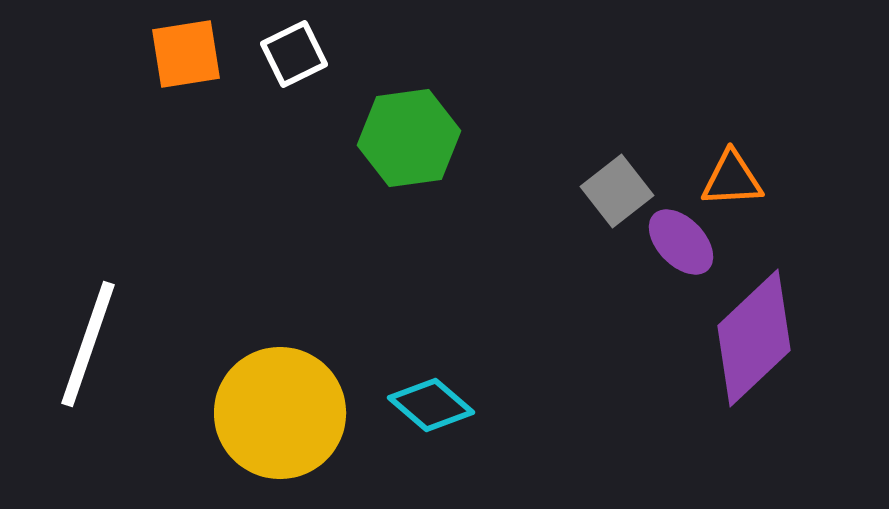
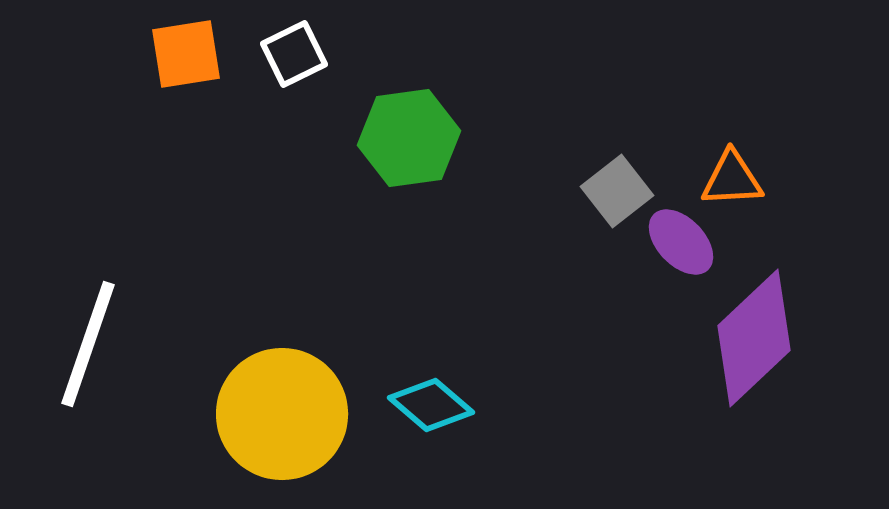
yellow circle: moved 2 px right, 1 px down
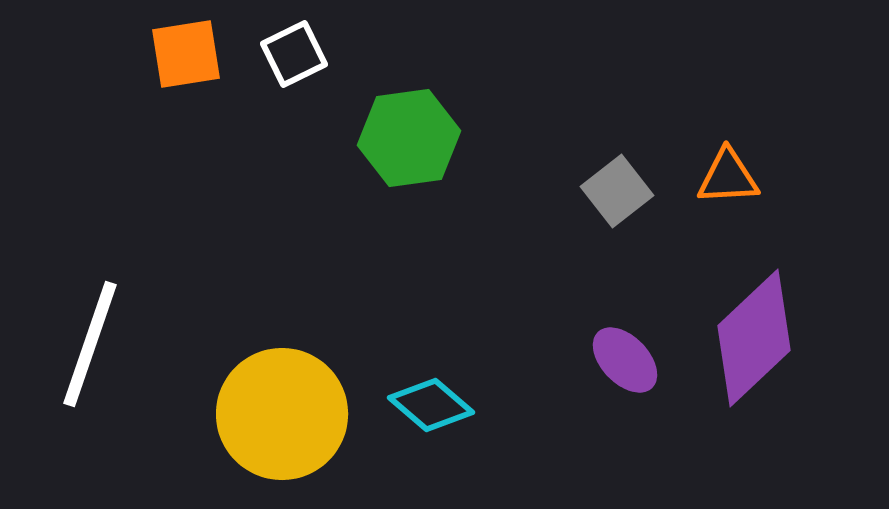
orange triangle: moved 4 px left, 2 px up
purple ellipse: moved 56 px left, 118 px down
white line: moved 2 px right
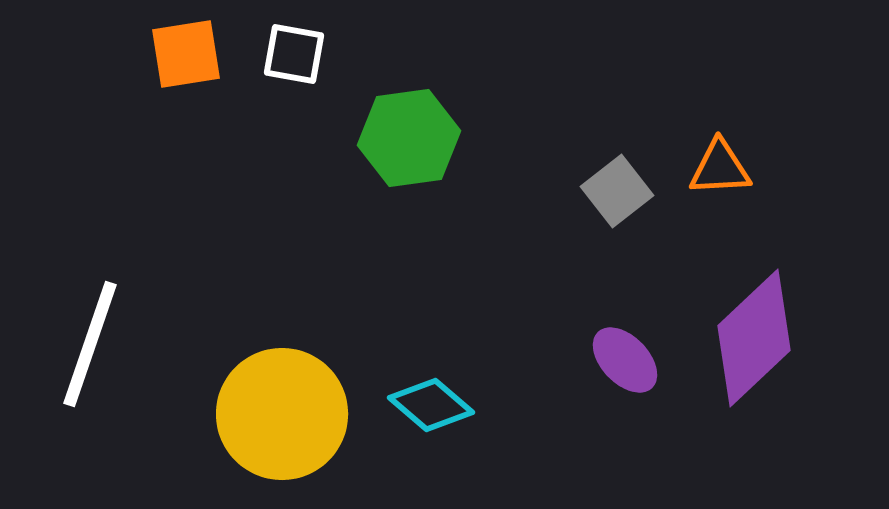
white square: rotated 36 degrees clockwise
orange triangle: moved 8 px left, 9 px up
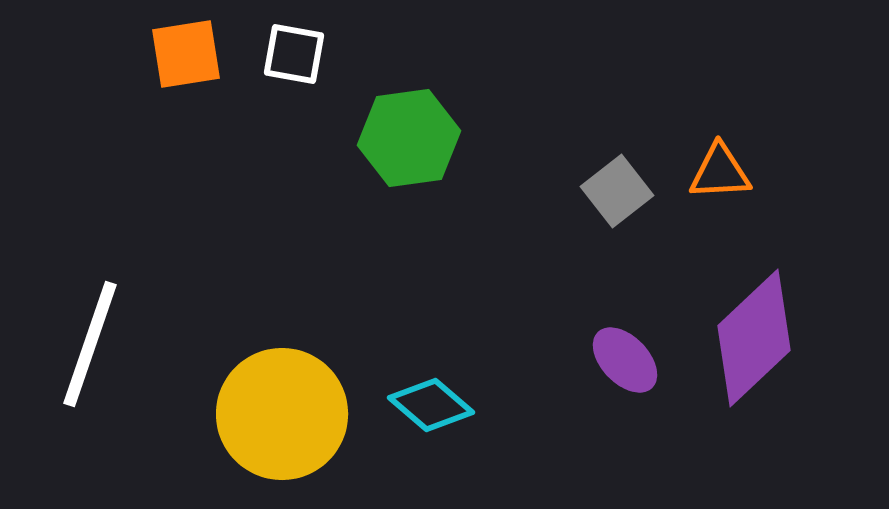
orange triangle: moved 4 px down
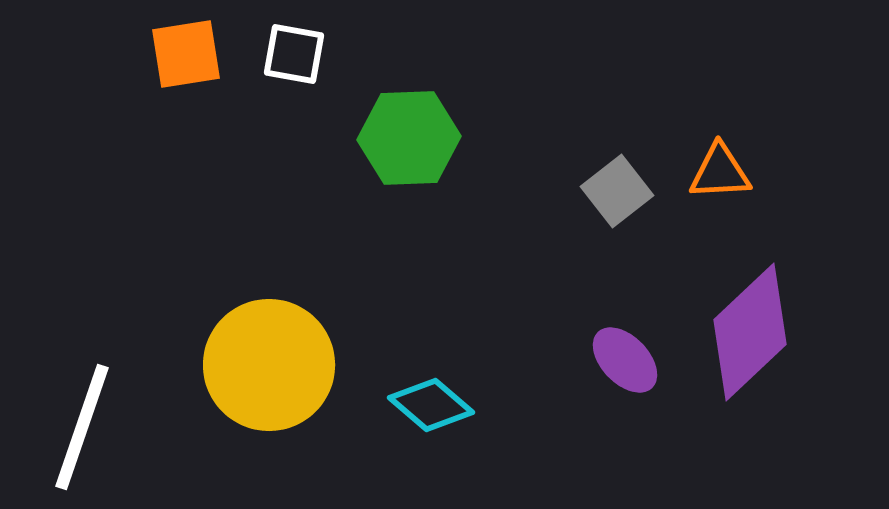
green hexagon: rotated 6 degrees clockwise
purple diamond: moved 4 px left, 6 px up
white line: moved 8 px left, 83 px down
yellow circle: moved 13 px left, 49 px up
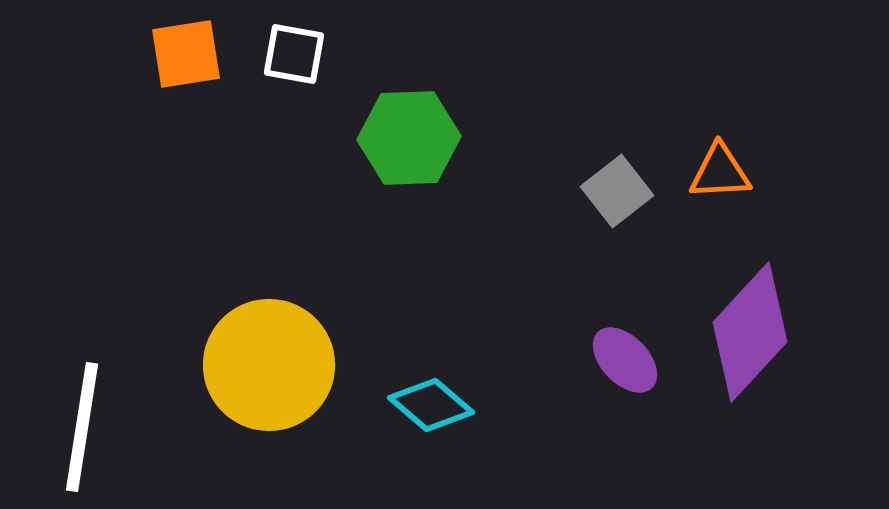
purple diamond: rotated 4 degrees counterclockwise
white line: rotated 10 degrees counterclockwise
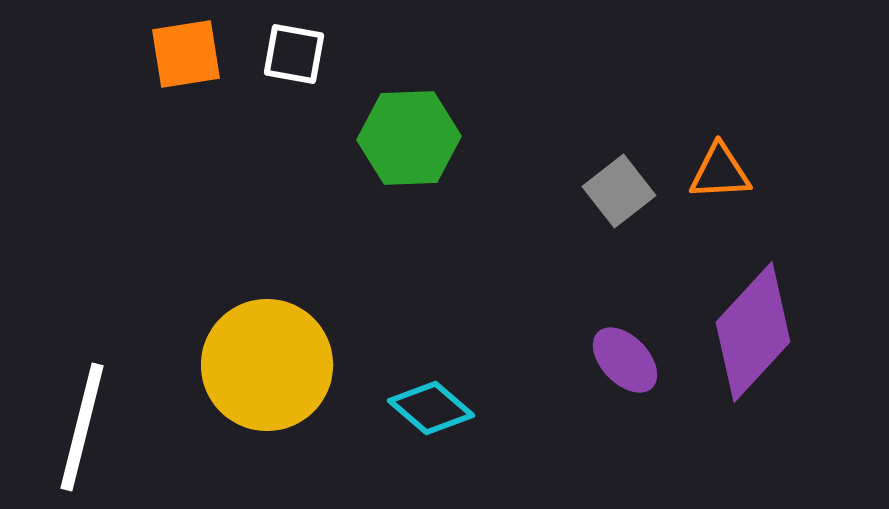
gray square: moved 2 px right
purple diamond: moved 3 px right
yellow circle: moved 2 px left
cyan diamond: moved 3 px down
white line: rotated 5 degrees clockwise
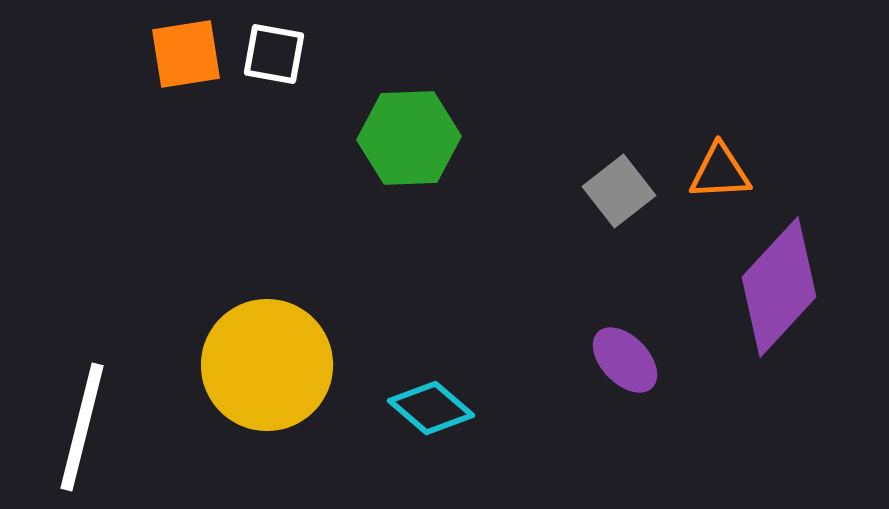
white square: moved 20 px left
purple diamond: moved 26 px right, 45 px up
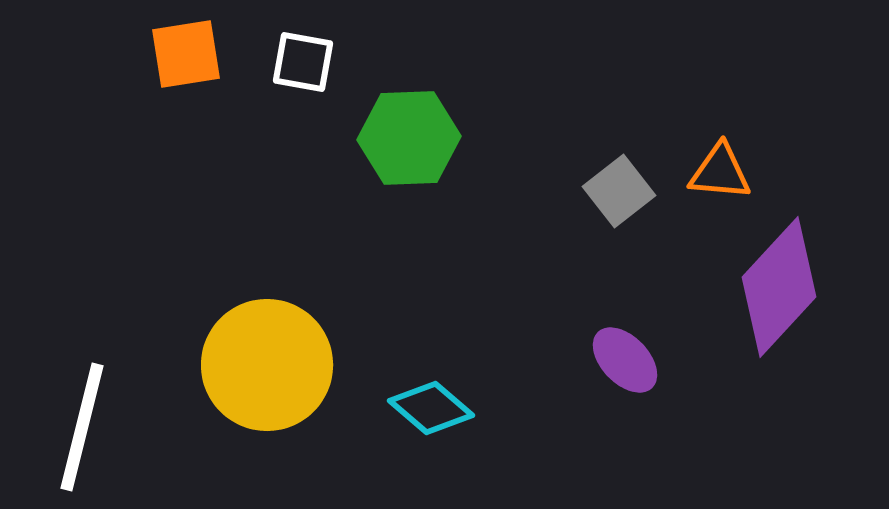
white square: moved 29 px right, 8 px down
orange triangle: rotated 8 degrees clockwise
